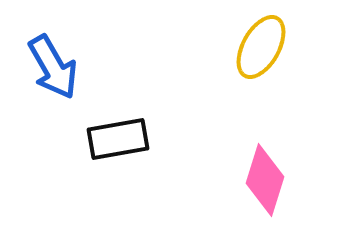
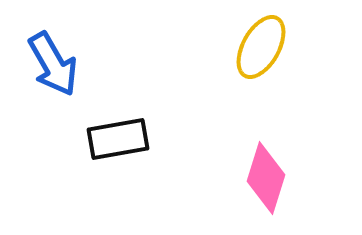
blue arrow: moved 3 px up
pink diamond: moved 1 px right, 2 px up
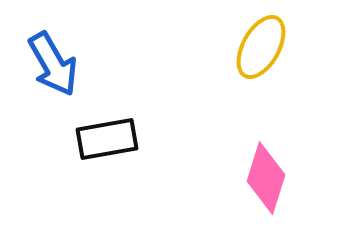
black rectangle: moved 11 px left
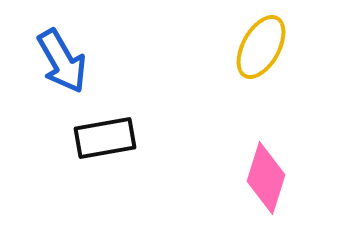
blue arrow: moved 9 px right, 3 px up
black rectangle: moved 2 px left, 1 px up
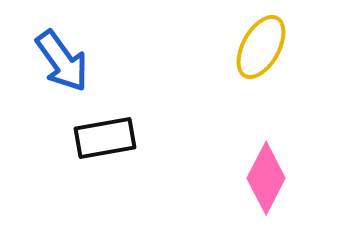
blue arrow: rotated 6 degrees counterclockwise
pink diamond: rotated 10 degrees clockwise
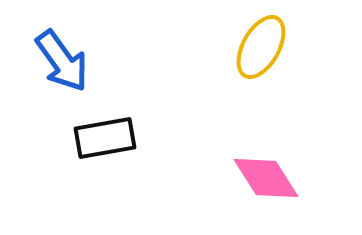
pink diamond: rotated 60 degrees counterclockwise
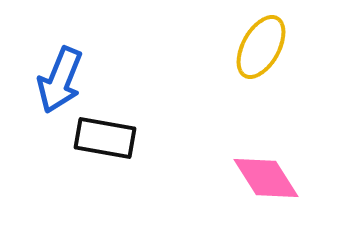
blue arrow: moved 2 px left, 19 px down; rotated 58 degrees clockwise
black rectangle: rotated 20 degrees clockwise
